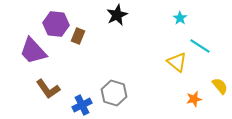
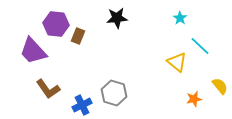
black star: moved 3 px down; rotated 20 degrees clockwise
cyan line: rotated 10 degrees clockwise
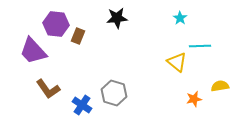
cyan line: rotated 45 degrees counterclockwise
yellow semicircle: rotated 60 degrees counterclockwise
blue cross: rotated 30 degrees counterclockwise
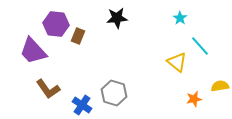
cyan line: rotated 50 degrees clockwise
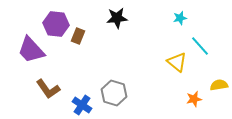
cyan star: rotated 24 degrees clockwise
purple trapezoid: moved 2 px left, 1 px up
yellow semicircle: moved 1 px left, 1 px up
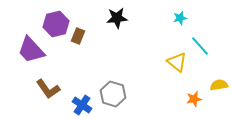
purple hexagon: rotated 20 degrees counterclockwise
gray hexagon: moved 1 px left, 1 px down
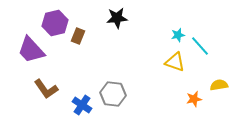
cyan star: moved 2 px left, 17 px down
purple hexagon: moved 1 px left, 1 px up
yellow triangle: moved 2 px left; rotated 20 degrees counterclockwise
brown L-shape: moved 2 px left
gray hexagon: rotated 10 degrees counterclockwise
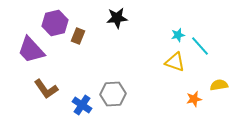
gray hexagon: rotated 10 degrees counterclockwise
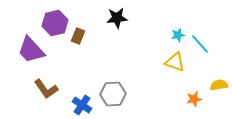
cyan line: moved 2 px up
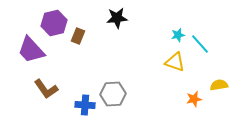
purple hexagon: moved 1 px left
blue cross: moved 3 px right; rotated 30 degrees counterclockwise
